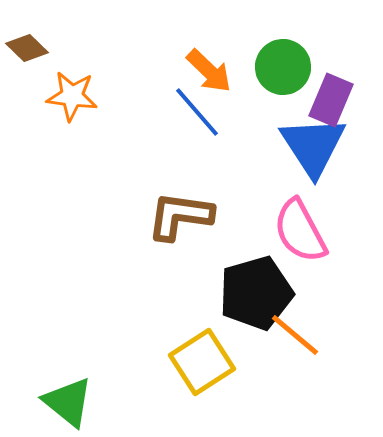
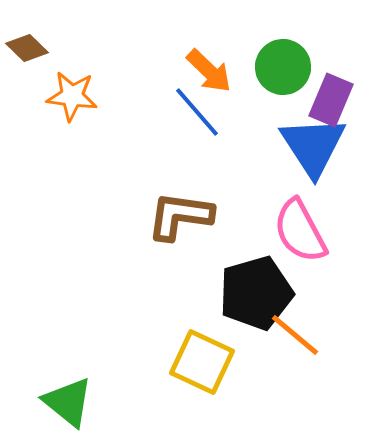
yellow square: rotated 32 degrees counterclockwise
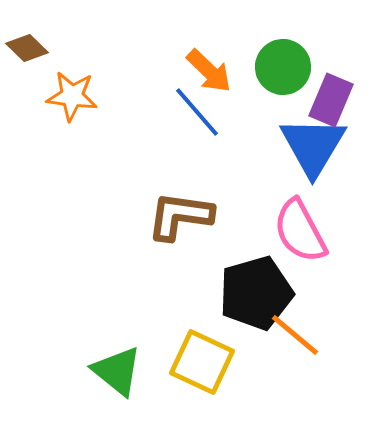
blue triangle: rotated 4 degrees clockwise
green triangle: moved 49 px right, 31 px up
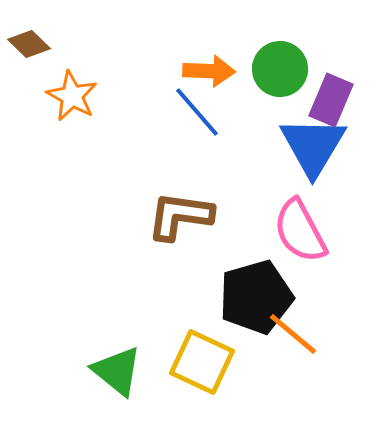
brown diamond: moved 2 px right, 4 px up
green circle: moved 3 px left, 2 px down
orange arrow: rotated 42 degrees counterclockwise
orange star: rotated 21 degrees clockwise
black pentagon: moved 4 px down
orange line: moved 2 px left, 1 px up
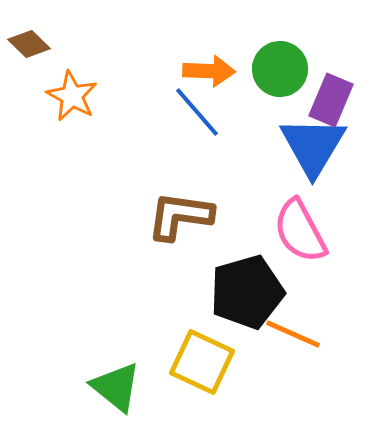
black pentagon: moved 9 px left, 5 px up
orange line: rotated 16 degrees counterclockwise
green triangle: moved 1 px left, 16 px down
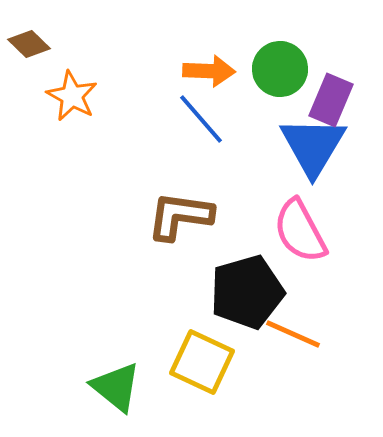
blue line: moved 4 px right, 7 px down
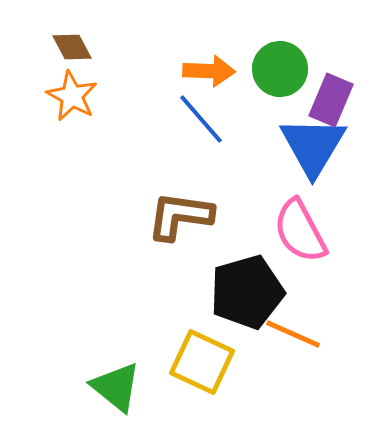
brown diamond: moved 43 px right, 3 px down; rotated 18 degrees clockwise
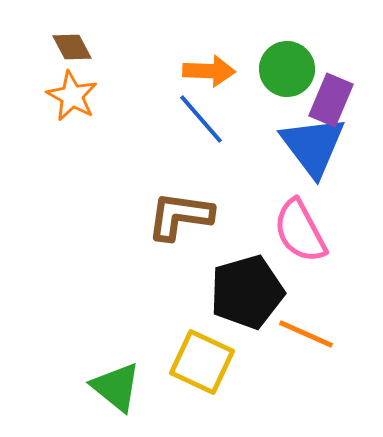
green circle: moved 7 px right
blue triangle: rotated 8 degrees counterclockwise
orange line: moved 13 px right
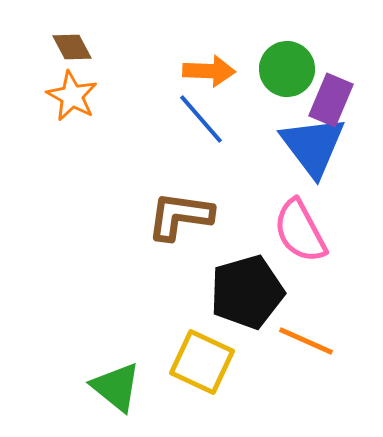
orange line: moved 7 px down
